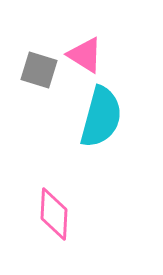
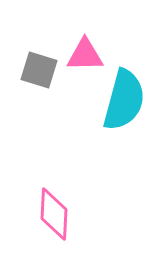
pink triangle: rotated 33 degrees counterclockwise
cyan semicircle: moved 23 px right, 17 px up
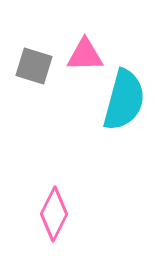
gray square: moved 5 px left, 4 px up
pink diamond: rotated 24 degrees clockwise
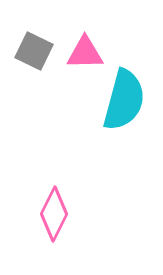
pink triangle: moved 2 px up
gray square: moved 15 px up; rotated 9 degrees clockwise
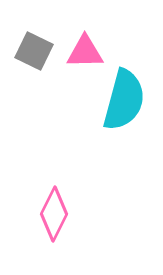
pink triangle: moved 1 px up
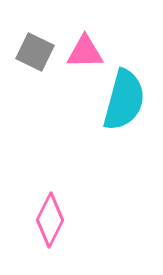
gray square: moved 1 px right, 1 px down
pink diamond: moved 4 px left, 6 px down
